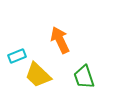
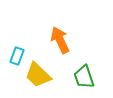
cyan rectangle: rotated 48 degrees counterclockwise
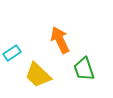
cyan rectangle: moved 5 px left, 3 px up; rotated 36 degrees clockwise
green trapezoid: moved 8 px up
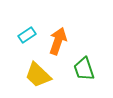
orange arrow: moved 2 px left, 1 px down; rotated 44 degrees clockwise
cyan rectangle: moved 15 px right, 18 px up
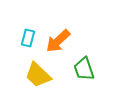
cyan rectangle: moved 1 px right, 3 px down; rotated 42 degrees counterclockwise
orange arrow: rotated 152 degrees counterclockwise
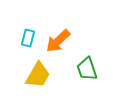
green trapezoid: moved 3 px right
yellow trapezoid: rotated 104 degrees counterclockwise
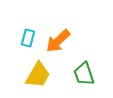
green trapezoid: moved 3 px left, 5 px down
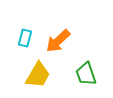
cyan rectangle: moved 3 px left
green trapezoid: moved 2 px right
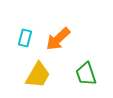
orange arrow: moved 2 px up
